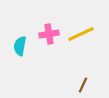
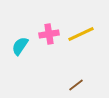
cyan semicircle: rotated 24 degrees clockwise
brown line: moved 7 px left; rotated 28 degrees clockwise
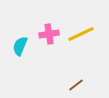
cyan semicircle: rotated 12 degrees counterclockwise
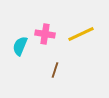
pink cross: moved 4 px left; rotated 18 degrees clockwise
brown line: moved 21 px left, 15 px up; rotated 35 degrees counterclockwise
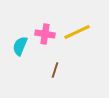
yellow line: moved 4 px left, 2 px up
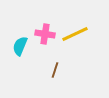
yellow line: moved 2 px left, 2 px down
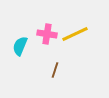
pink cross: moved 2 px right
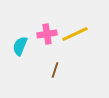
pink cross: rotated 18 degrees counterclockwise
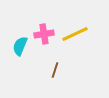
pink cross: moved 3 px left
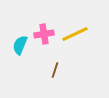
cyan semicircle: moved 1 px up
